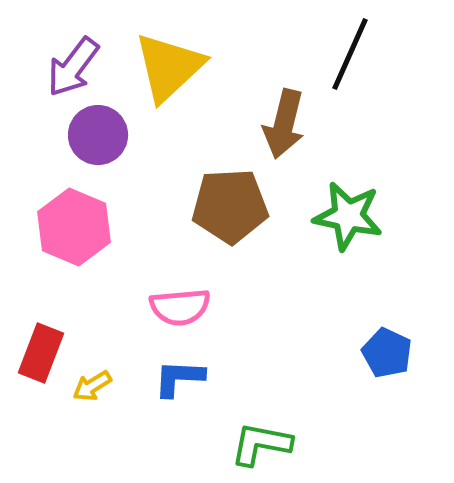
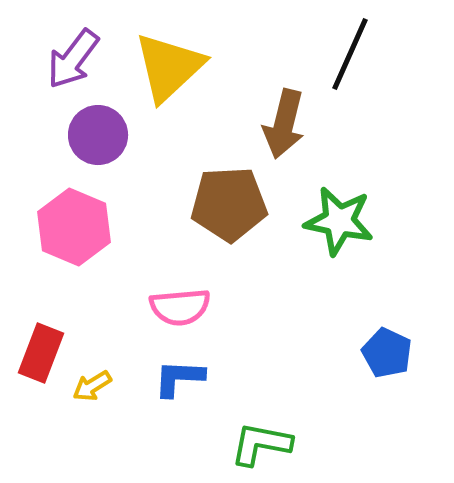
purple arrow: moved 8 px up
brown pentagon: moved 1 px left, 2 px up
green star: moved 9 px left, 5 px down
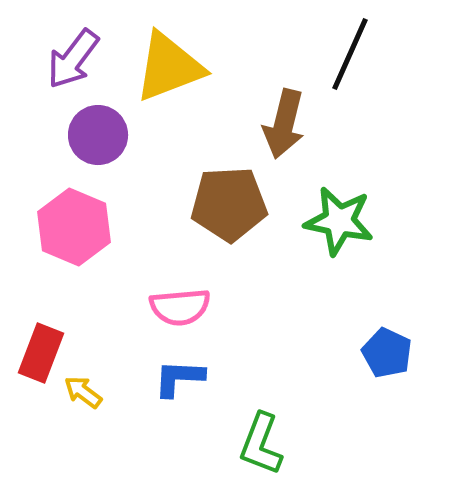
yellow triangle: rotated 22 degrees clockwise
yellow arrow: moved 9 px left, 6 px down; rotated 69 degrees clockwise
green L-shape: rotated 80 degrees counterclockwise
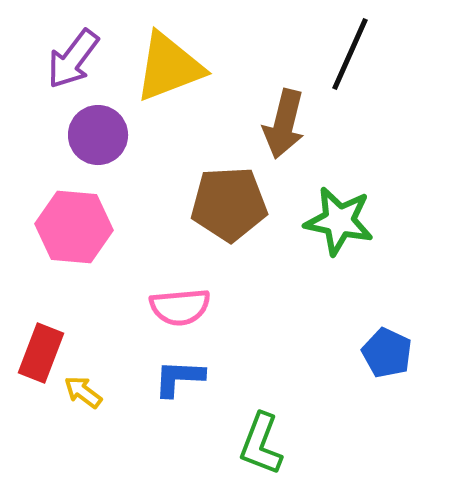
pink hexagon: rotated 18 degrees counterclockwise
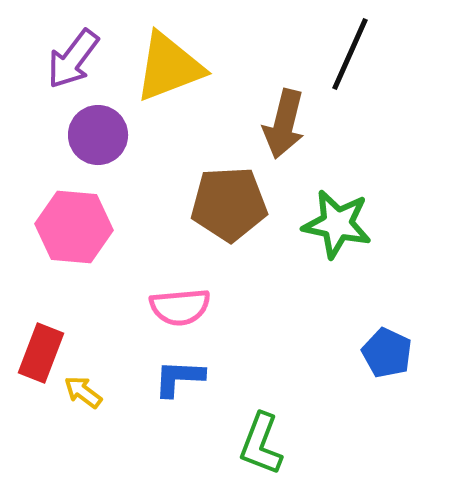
green star: moved 2 px left, 3 px down
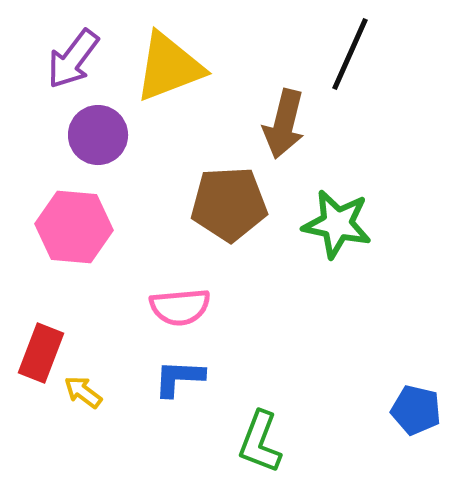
blue pentagon: moved 29 px right, 57 px down; rotated 12 degrees counterclockwise
green L-shape: moved 1 px left, 2 px up
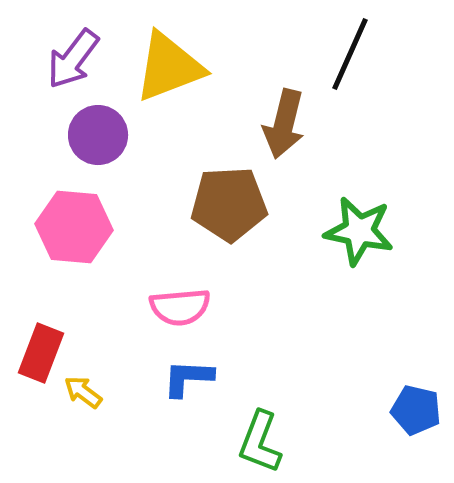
green star: moved 22 px right, 7 px down
blue L-shape: moved 9 px right
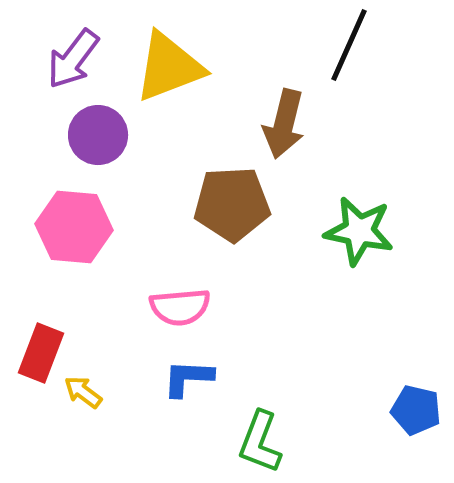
black line: moved 1 px left, 9 px up
brown pentagon: moved 3 px right
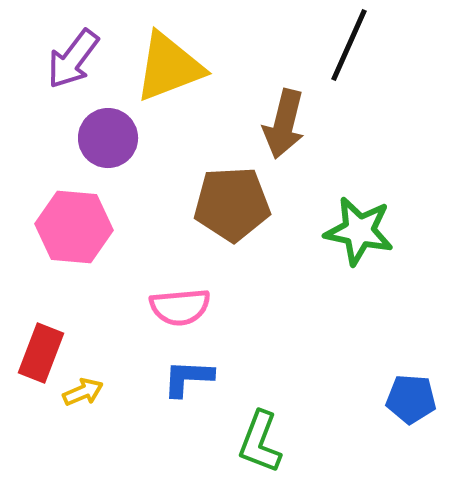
purple circle: moved 10 px right, 3 px down
yellow arrow: rotated 120 degrees clockwise
blue pentagon: moved 5 px left, 11 px up; rotated 9 degrees counterclockwise
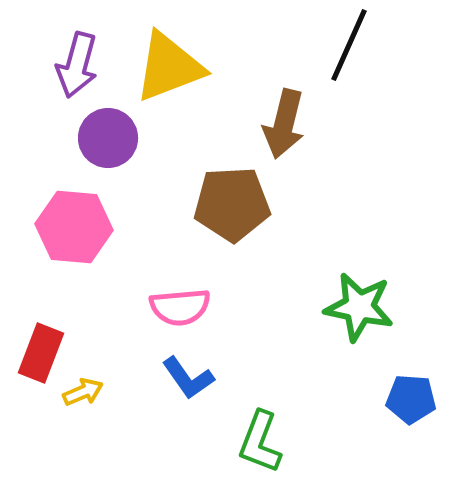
purple arrow: moved 4 px right, 6 px down; rotated 22 degrees counterclockwise
green star: moved 76 px down
blue L-shape: rotated 128 degrees counterclockwise
